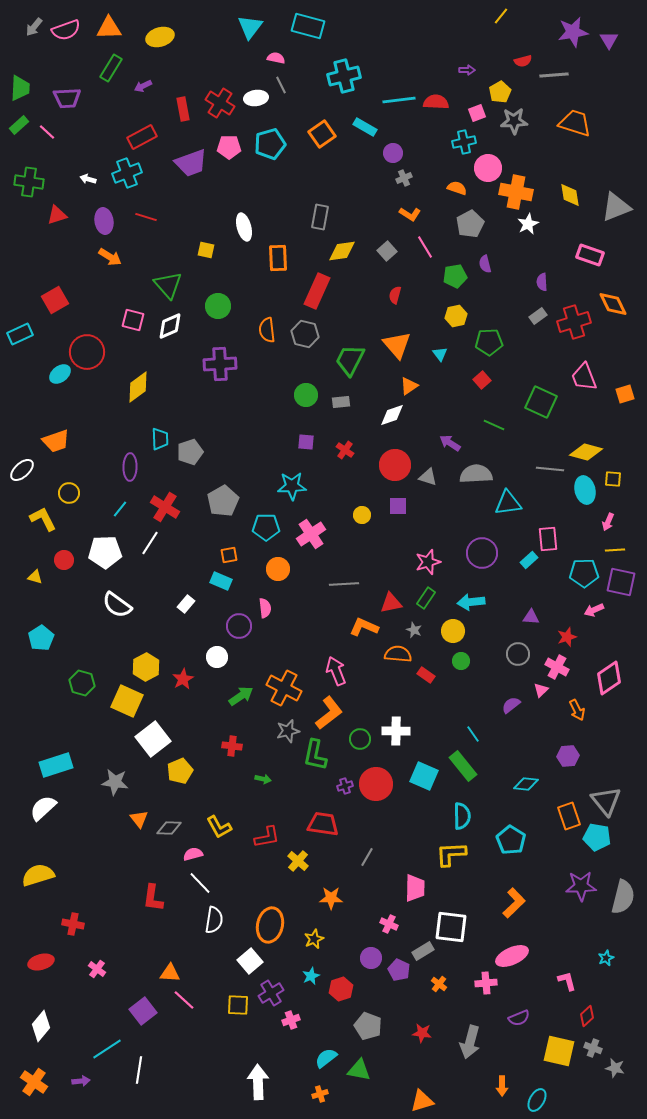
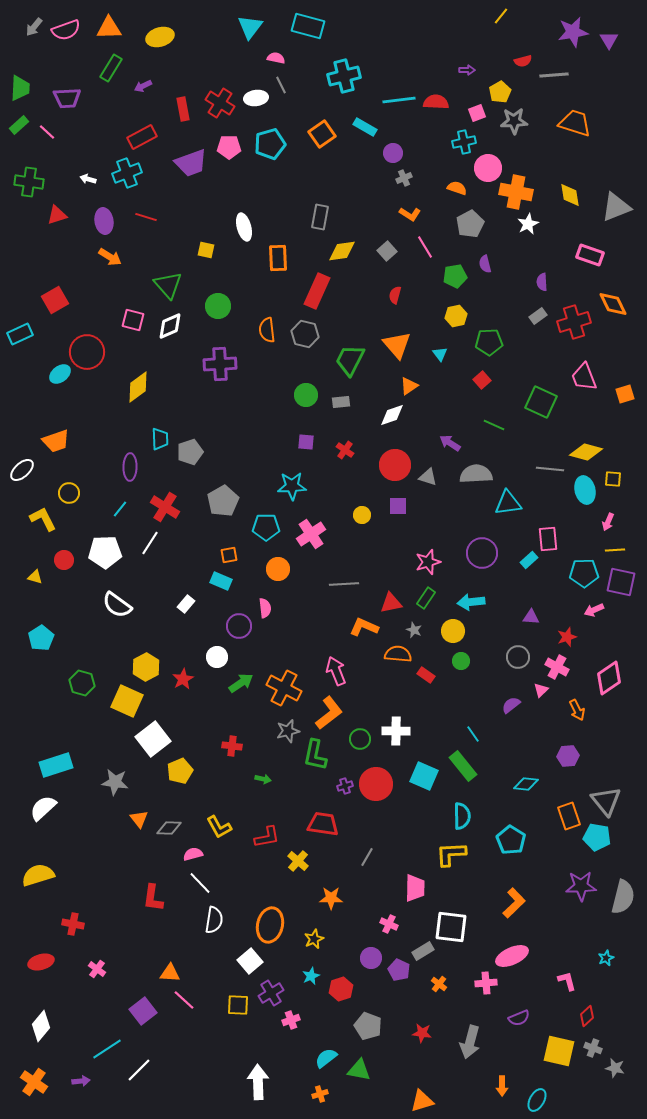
gray circle at (518, 654): moved 3 px down
green arrow at (241, 696): moved 13 px up
white line at (139, 1070): rotated 36 degrees clockwise
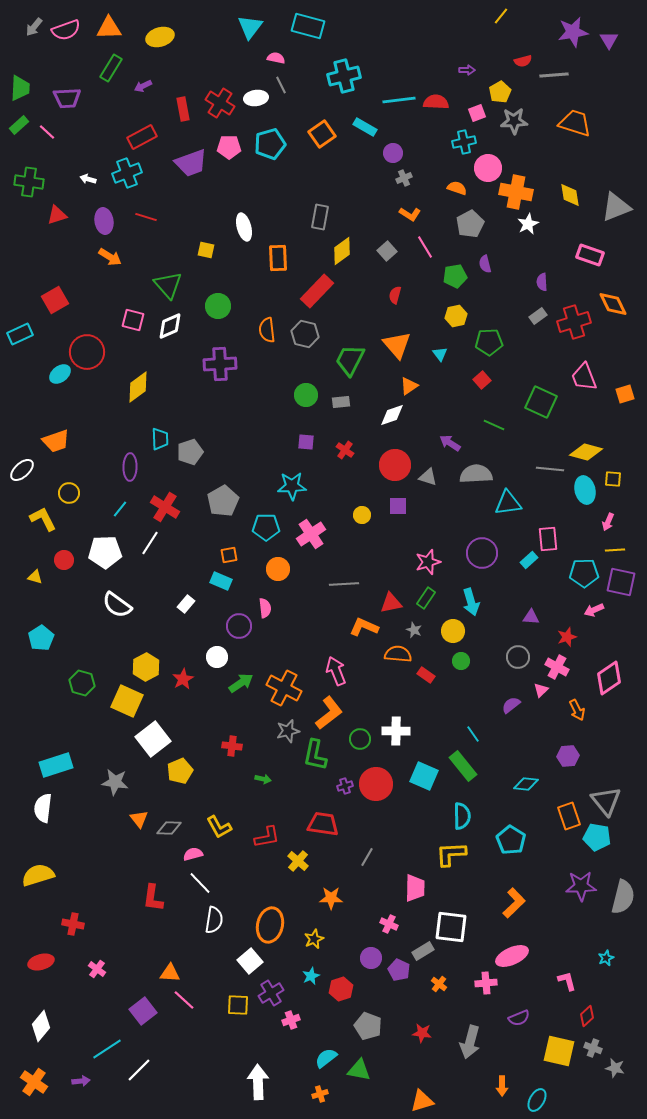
yellow diamond at (342, 251): rotated 28 degrees counterclockwise
red rectangle at (317, 291): rotated 20 degrees clockwise
cyan arrow at (471, 602): rotated 100 degrees counterclockwise
white semicircle at (43, 808): rotated 40 degrees counterclockwise
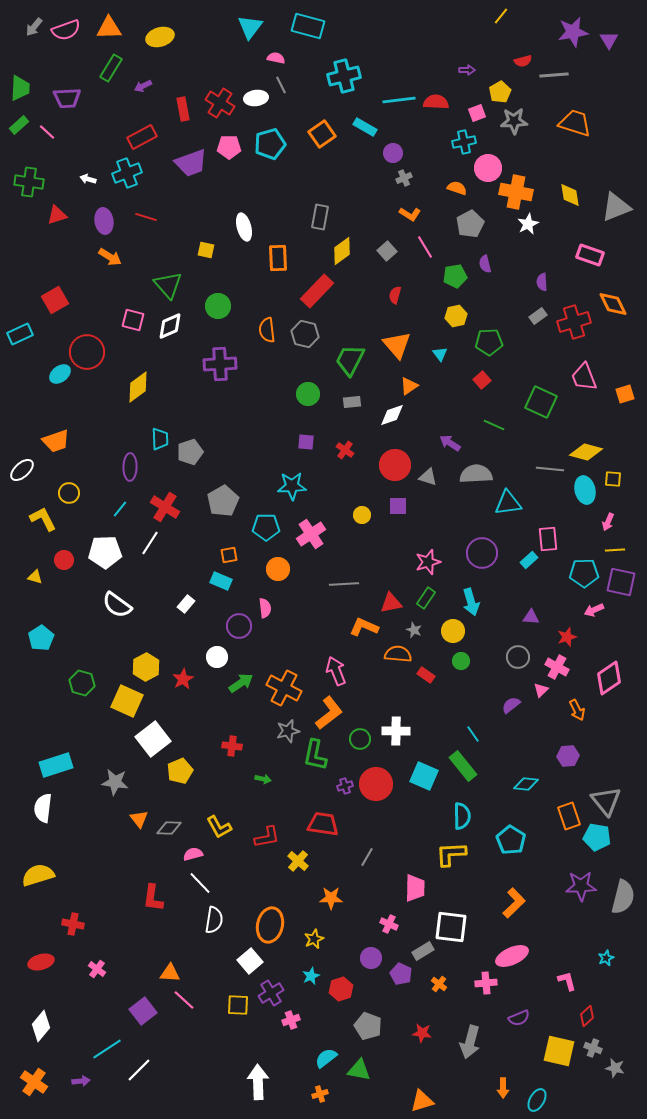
green circle at (306, 395): moved 2 px right, 1 px up
gray rectangle at (341, 402): moved 11 px right
purple pentagon at (399, 970): moved 2 px right, 4 px down
orange arrow at (502, 1086): moved 1 px right, 2 px down
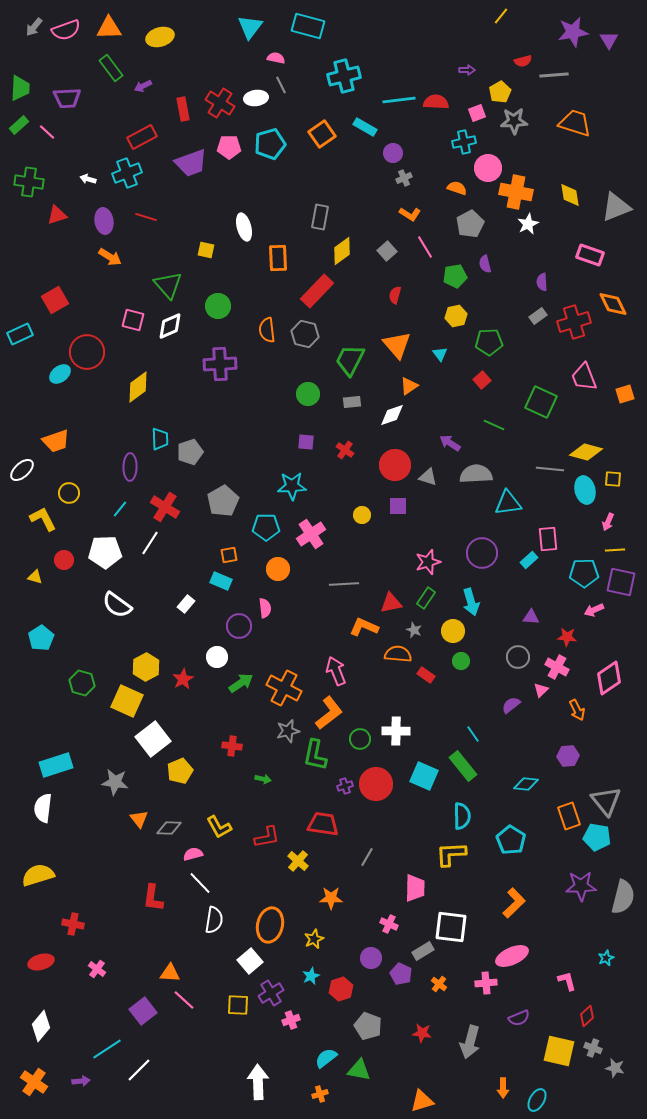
green rectangle at (111, 68): rotated 68 degrees counterclockwise
red star at (567, 637): rotated 24 degrees clockwise
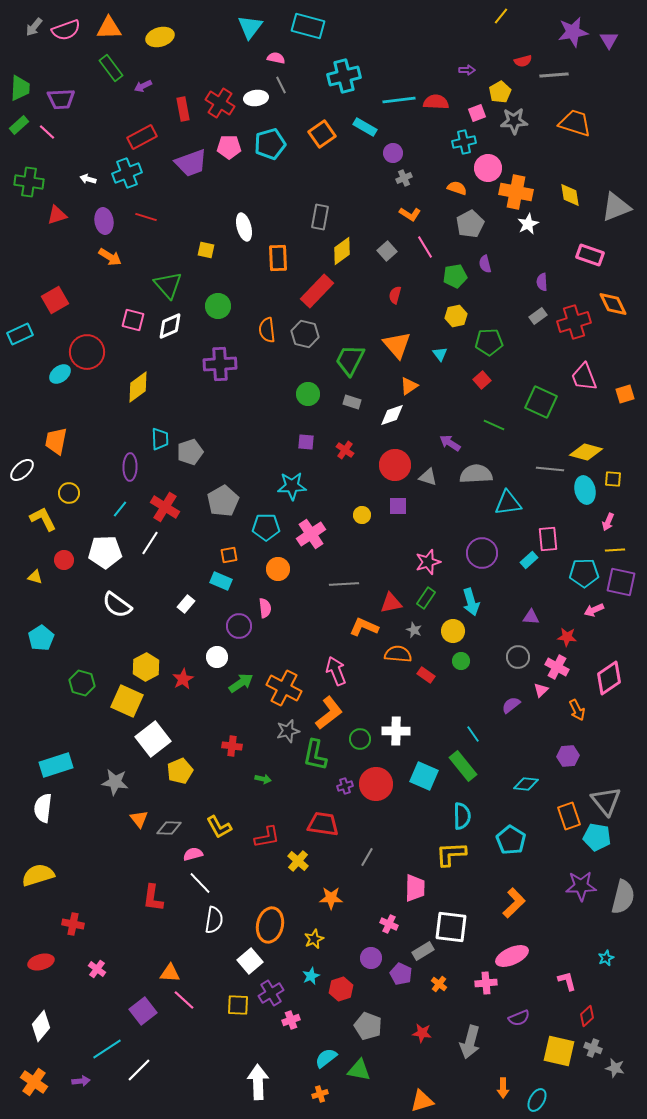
purple trapezoid at (67, 98): moved 6 px left, 1 px down
gray rectangle at (352, 402): rotated 24 degrees clockwise
orange trapezoid at (56, 441): rotated 120 degrees clockwise
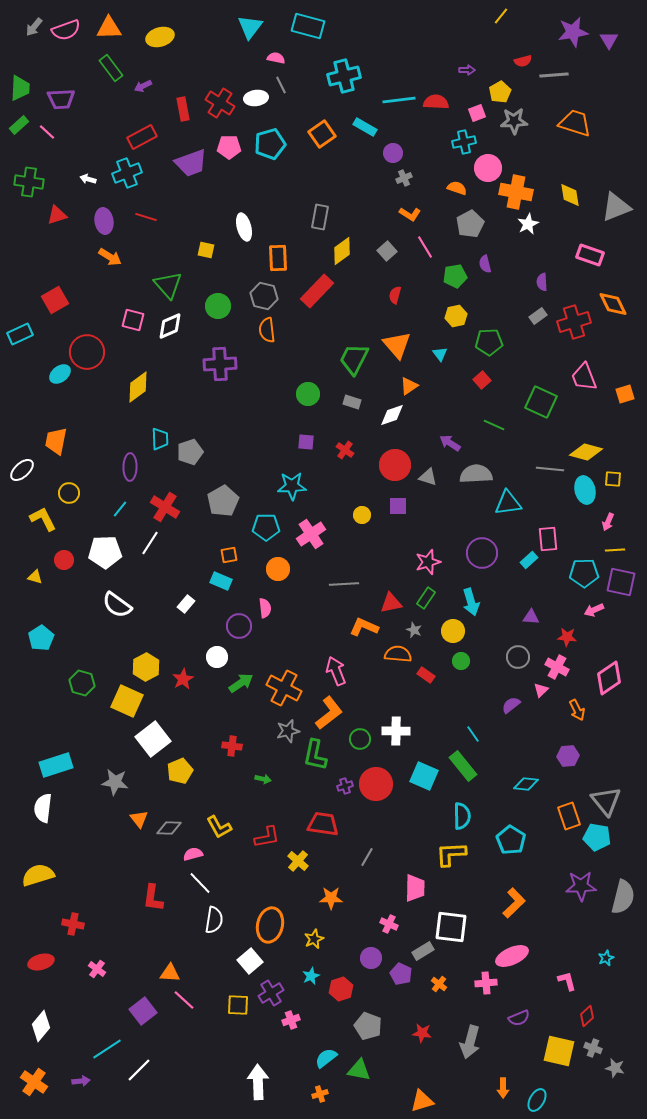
gray hexagon at (305, 334): moved 41 px left, 38 px up
green trapezoid at (350, 360): moved 4 px right, 1 px up
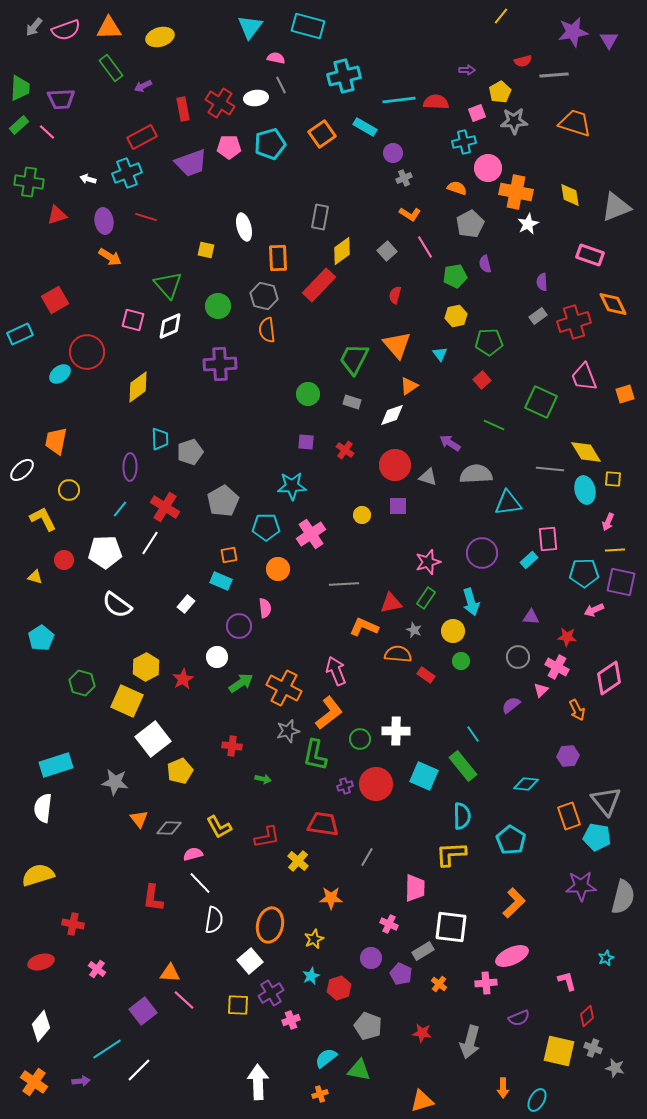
red rectangle at (317, 291): moved 2 px right, 6 px up
yellow diamond at (586, 452): rotated 44 degrees clockwise
yellow circle at (69, 493): moved 3 px up
red hexagon at (341, 989): moved 2 px left, 1 px up
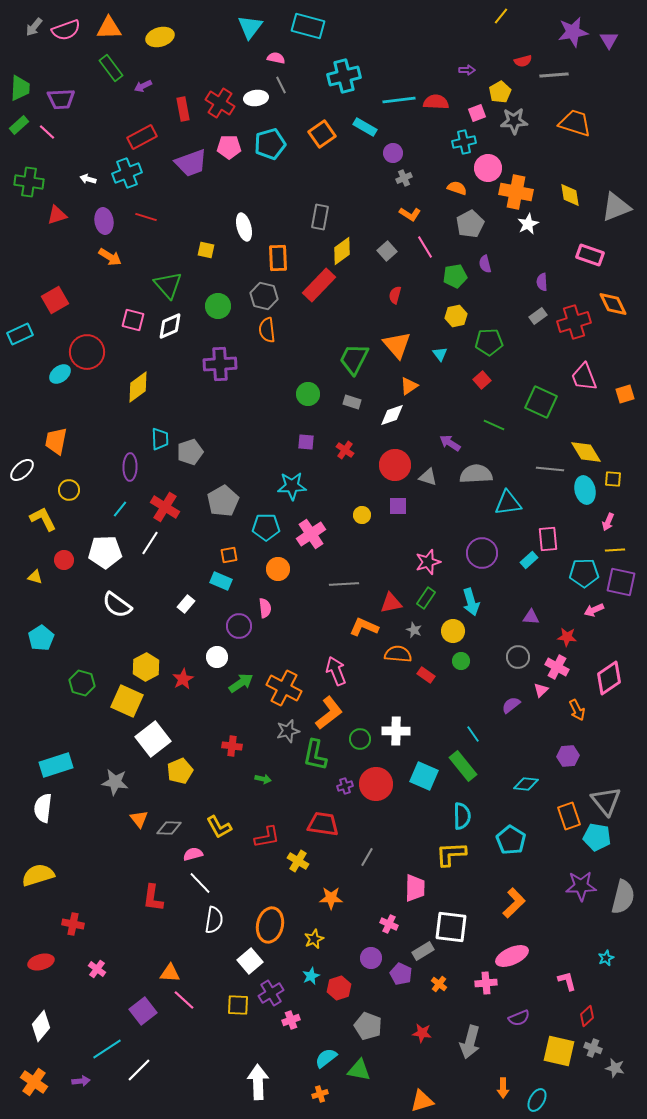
yellow cross at (298, 861): rotated 10 degrees counterclockwise
